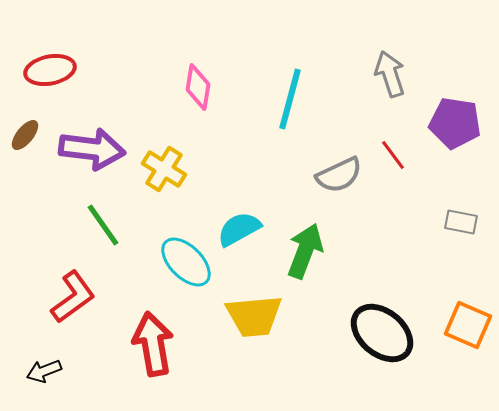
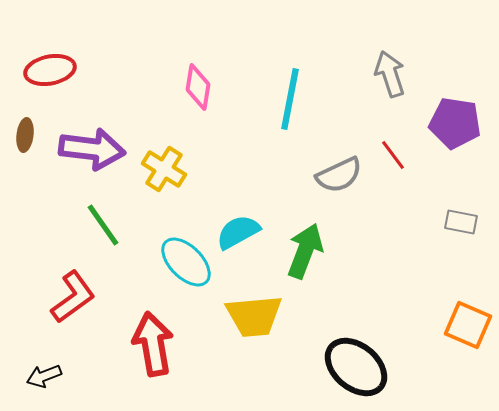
cyan line: rotated 4 degrees counterclockwise
brown ellipse: rotated 32 degrees counterclockwise
cyan semicircle: moved 1 px left, 3 px down
black ellipse: moved 26 px left, 34 px down
black arrow: moved 5 px down
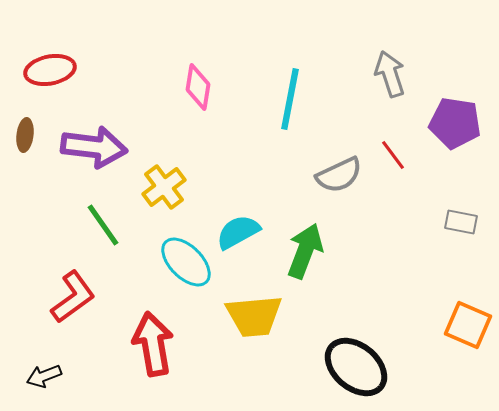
purple arrow: moved 2 px right, 2 px up
yellow cross: moved 18 px down; rotated 21 degrees clockwise
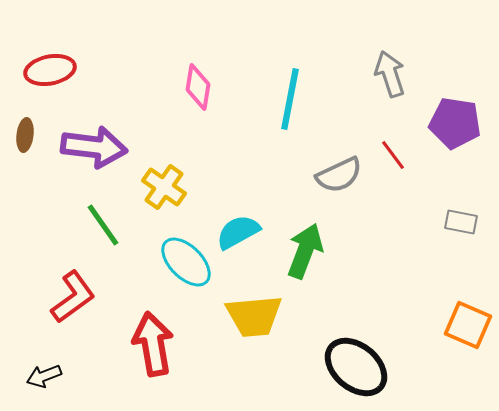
yellow cross: rotated 18 degrees counterclockwise
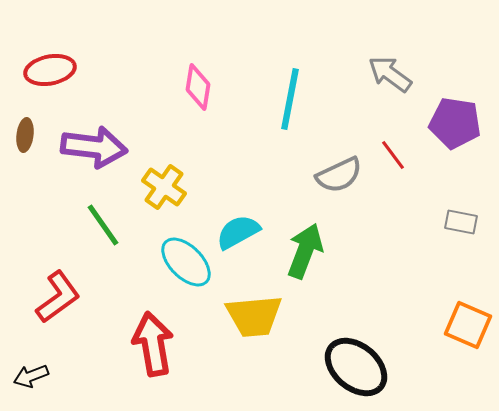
gray arrow: rotated 36 degrees counterclockwise
red L-shape: moved 15 px left
black arrow: moved 13 px left
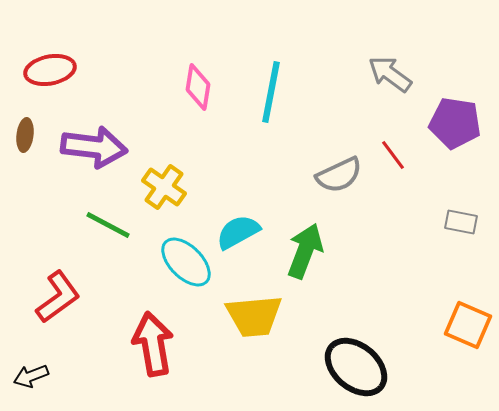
cyan line: moved 19 px left, 7 px up
green line: moved 5 px right; rotated 27 degrees counterclockwise
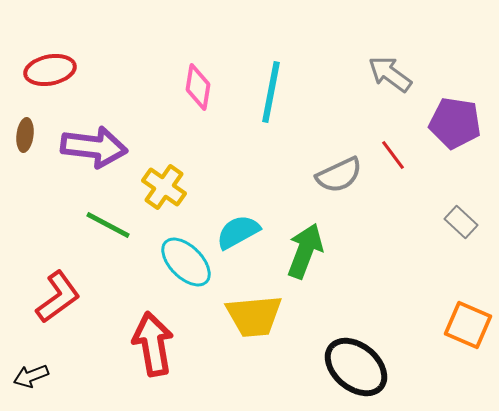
gray rectangle: rotated 32 degrees clockwise
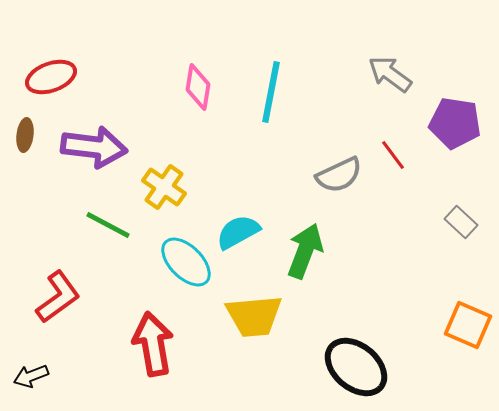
red ellipse: moved 1 px right, 7 px down; rotated 9 degrees counterclockwise
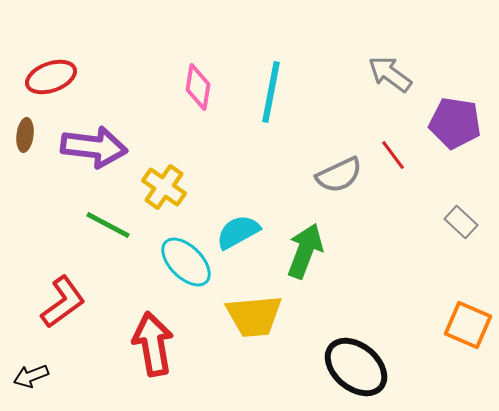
red L-shape: moved 5 px right, 5 px down
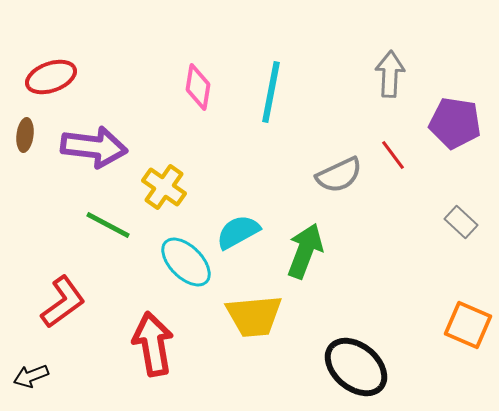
gray arrow: rotated 57 degrees clockwise
